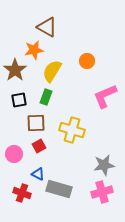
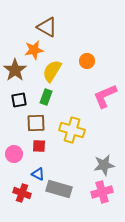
red square: rotated 32 degrees clockwise
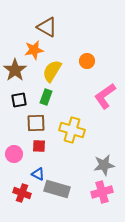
pink L-shape: rotated 12 degrees counterclockwise
gray rectangle: moved 2 px left
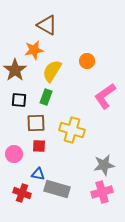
brown triangle: moved 2 px up
black square: rotated 14 degrees clockwise
blue triangle: rotated 16 degrees counterclockwise
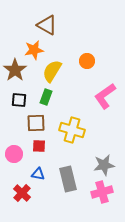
gray rectangle: moved 11 px right, 10 px up; rotated 60 degrees clockwise
red cross: rotated 24 degrees clockwise
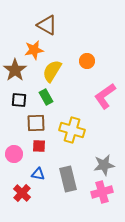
green rectangle: rotated 49 degrees counterclockwise
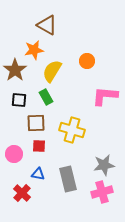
pink L-shape: rotated 40 degrees clockwise
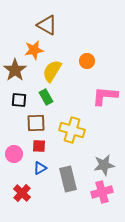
blue triangle: moved 2 px right, 6 px up; rotated 40 degrees counterclockwise
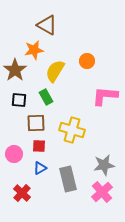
yellow semicircle: moved 3 px right
pink cross: rotated 25 degrees counterclockwise
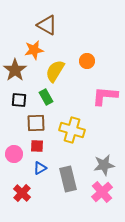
red square: moved 2 px left
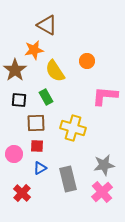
yellow semicircle: rotated 65 degrees counterclockwise
yellow cross: moved 1 px right, 2 px up
